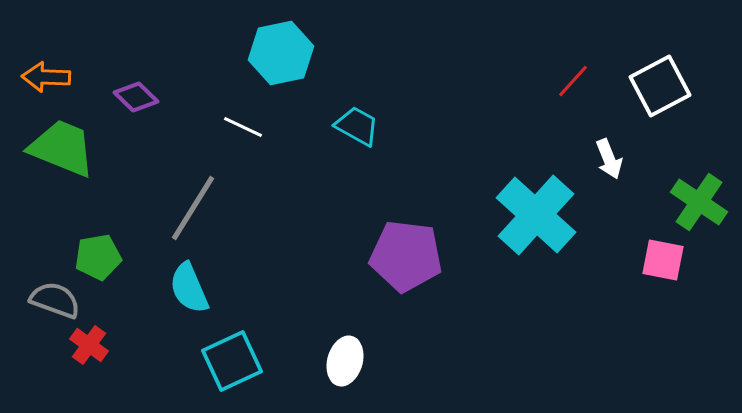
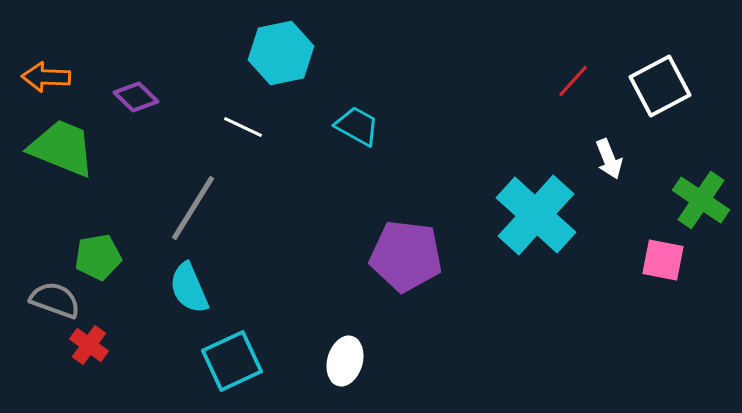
green cross: moved 2 px right, 2 px up
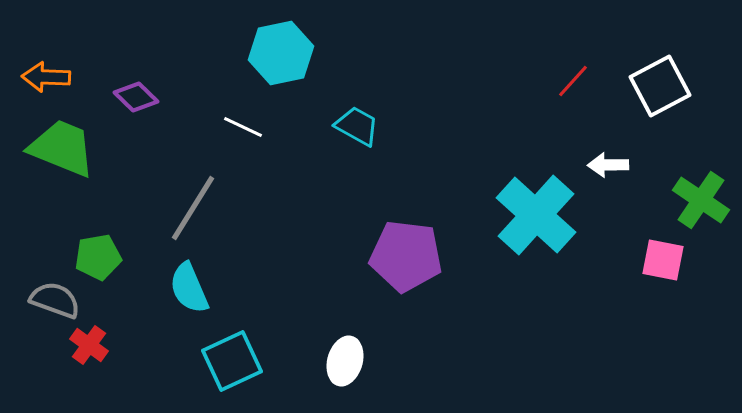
white arrow: moved 1 px left, 6 px down; rotated 111 degrees clockwise
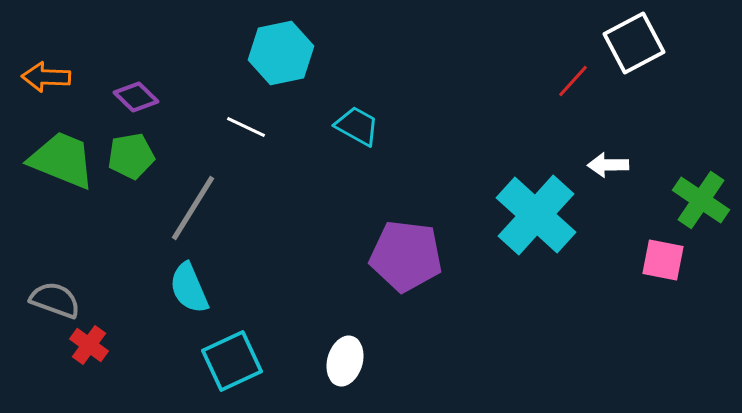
white square: moved 26 px left, 43 px up
white line: moved 3 px right
green trapezoid: moved 12 px down
green pentagon: moved 33 px right, 101 px up
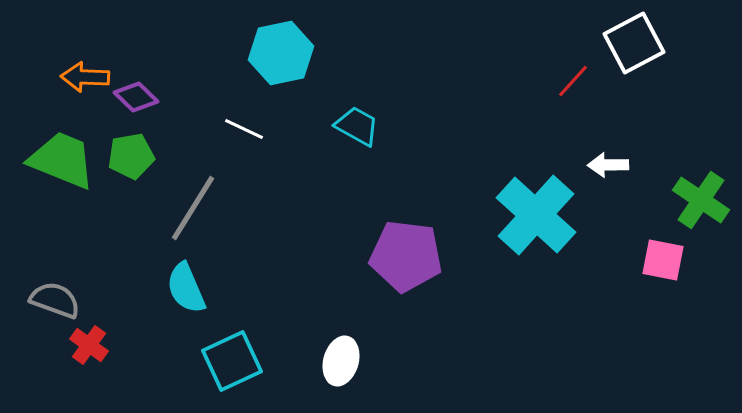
orange arrow: moved 39 px right
white line: moved 2 px left, 2 px down
cyan semicircle: moved 3 px left
white ellipse: moved 4 px left
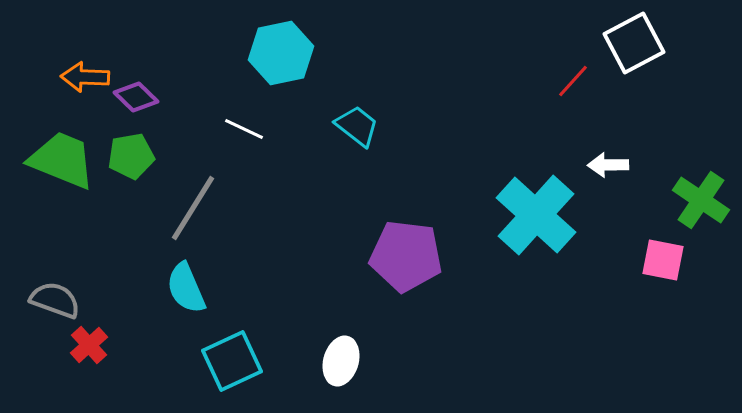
cyan trapezoid: rotated 9 degrees clockwise
red cross: rotated 12 degrees clockwise
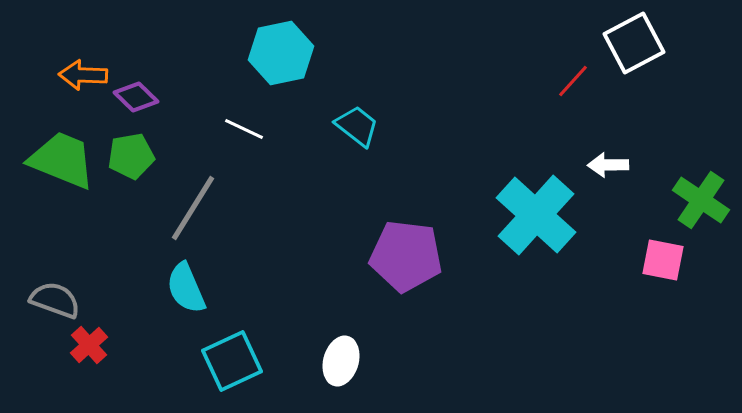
orange arrow: moved 2 px left, 2 px up
